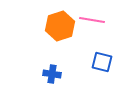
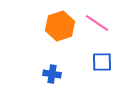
pink line: moved 5 px right, 3 px down; rotated 25 degrees clockwise
blue square: rotated 15 degrees counterclockwise
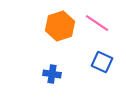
blue square: rotated 25 degrees clockwise
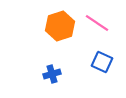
blue cross: rotated 24 degrees counterclockwise
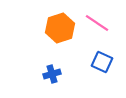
orange hexagon: moved 2 px down
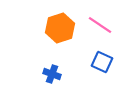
pink line: moved 3 px right, 2 px down
blue cross: rotated 36 degrees clockwise
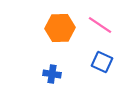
orange hexagon: rotated 16 degrees clockwise
blue cross: rotated 12 degrees counterclockwise
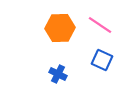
blue square: moved 2 px up
blue cross: moved 6 px right; rotated 18 degrees clockwise
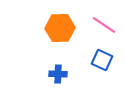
pink line: moved 4 px right
blue cross: rotated 24 degrees counterclockwise
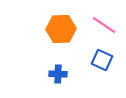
orange hexagon: moved 1 px right, 1 px down
